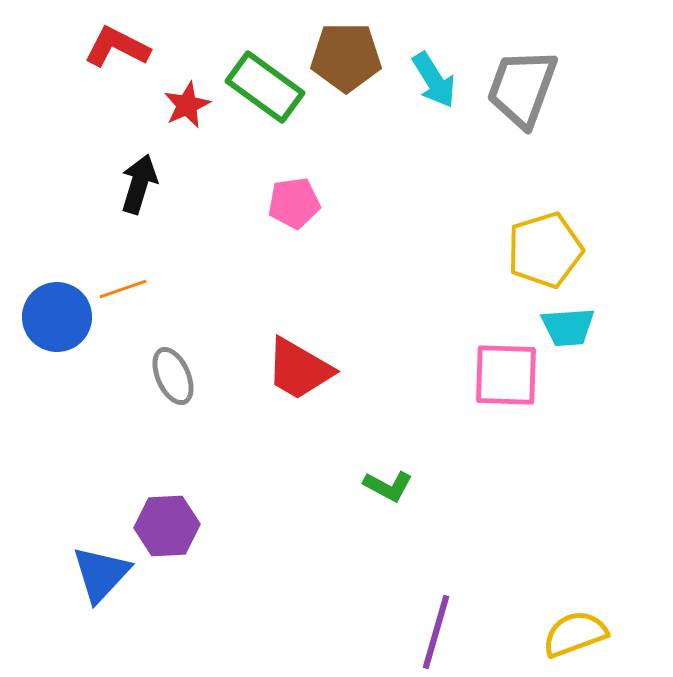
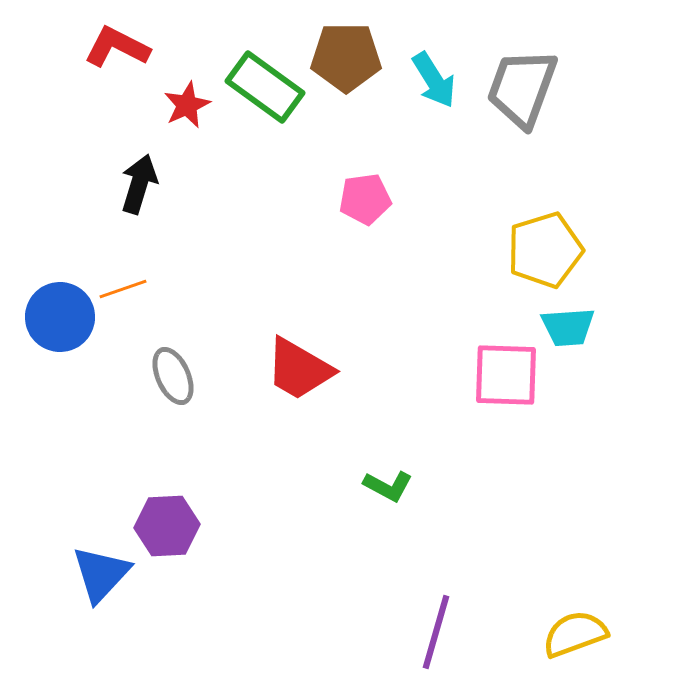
pink pentagon: moved 71 px right, 4 px up
blue circle: moved 3 px right
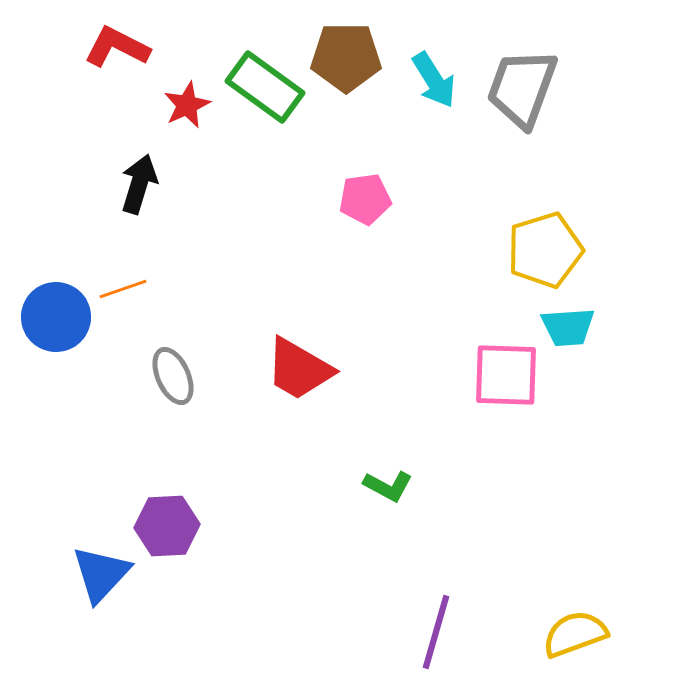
blue circle: moved 4 px left
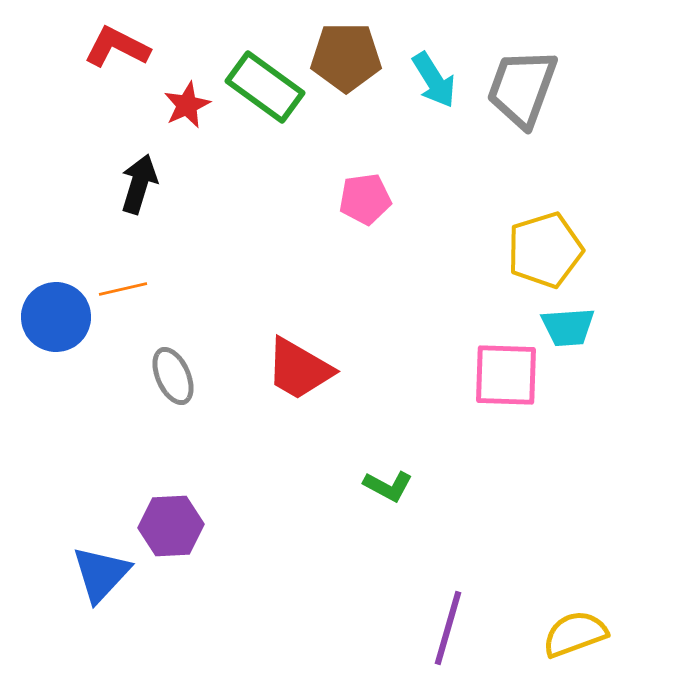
orange line: rotated 6 degrees clockwise
purple hexagon: moved 4 px right
purple line: moved 12 px right, 4 px up
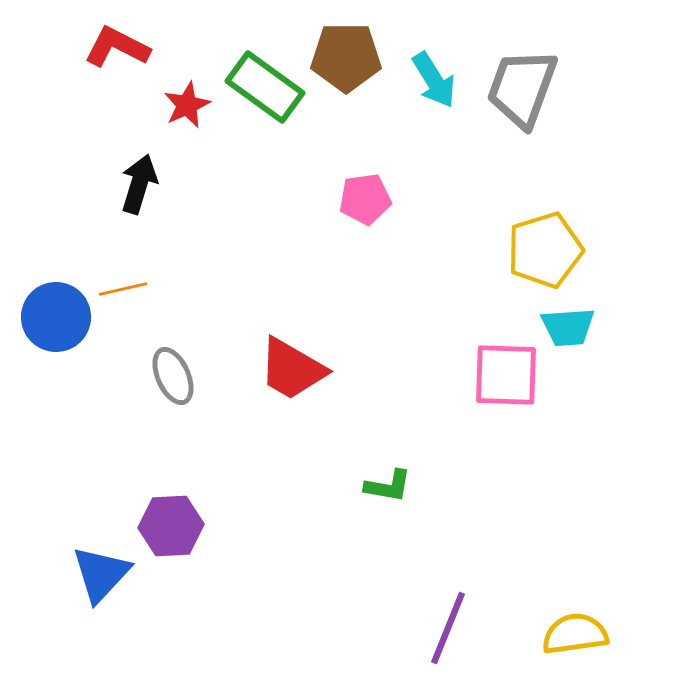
red trapezoid: moved 7 px left
green L-shape: rotated 18 degrees counterclockwise
purple line: rotated 6 degrees clockwise
yellow semicircle: rotated 12 degrees clockwise
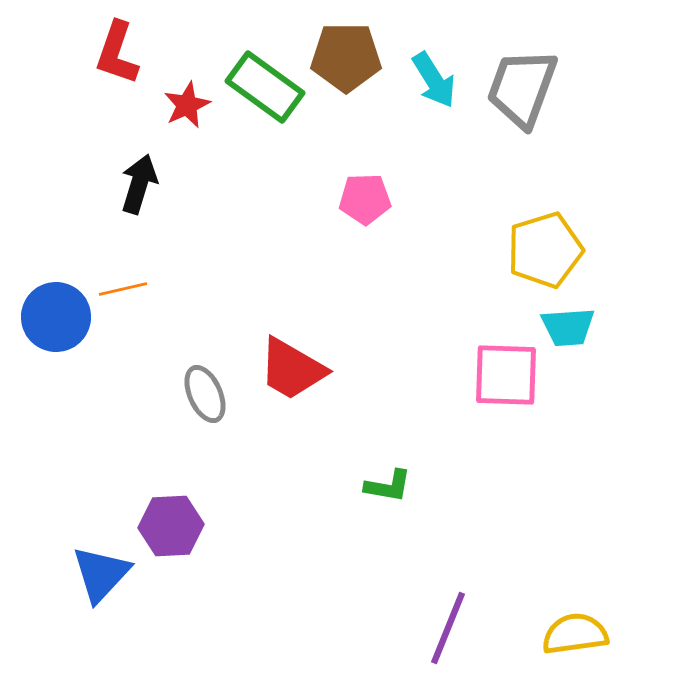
red L-shape: moved 6 px down; rotated 98 degrees counterclockwise
pink pentagon: rotated 6 degrees clockwise
gray ellipse: moved 32 px right, 18 px down
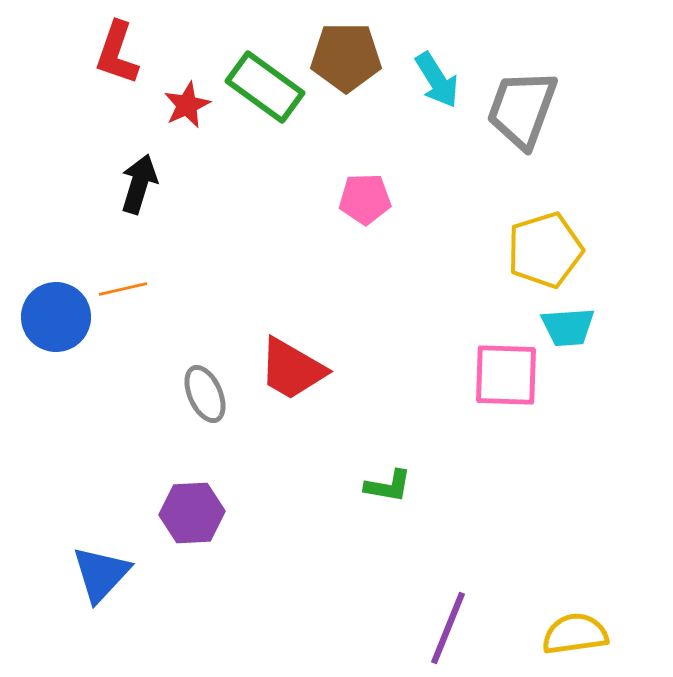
cyan arrow: moved 3 px right
gray trapezoid: moved 21 px down
purple hexagon: moved 21 px right, 13 px up
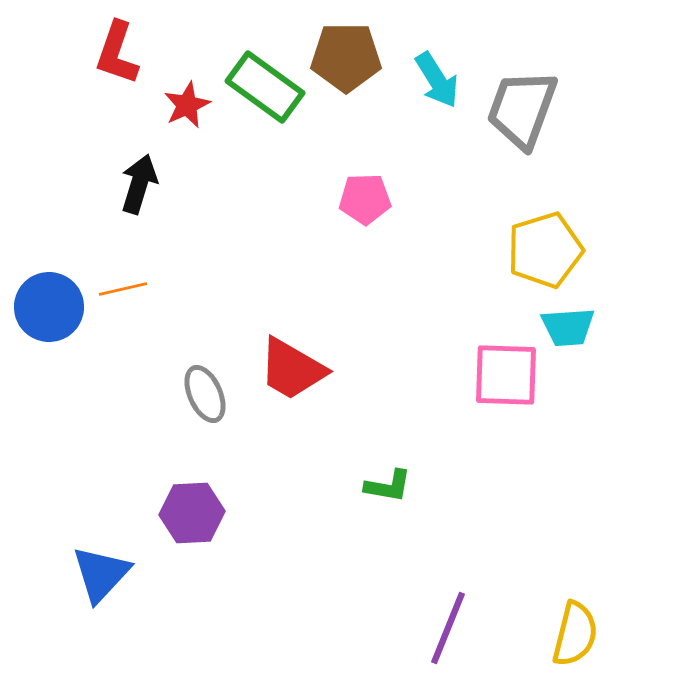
blue circle: moved 7 px left, 10 px up
yellow semicircle: rotated 112 degrees clockwise
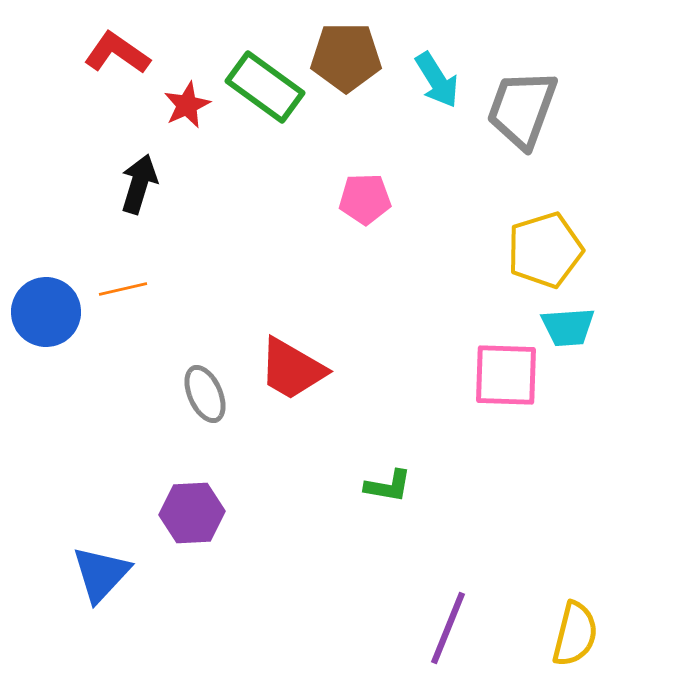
red L-shape: rotated 106 degrees clockwise
blue circle: moved 3 px left, 5 px down
